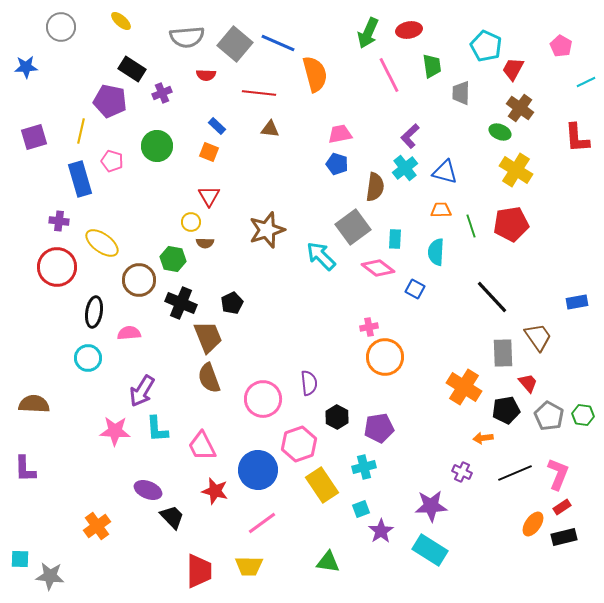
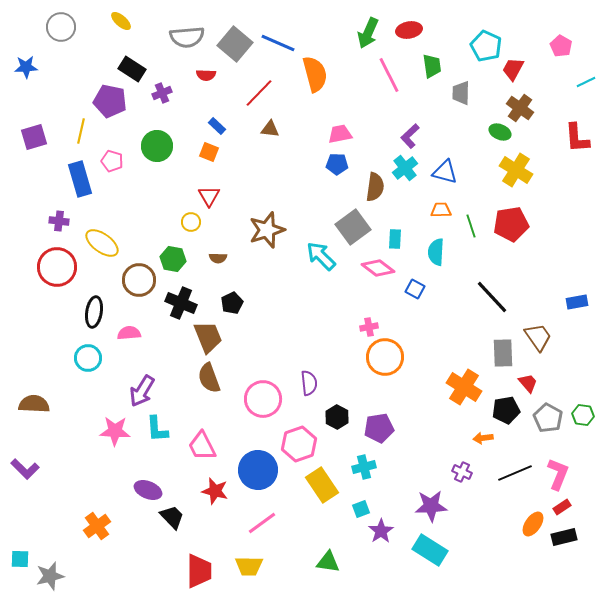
red line at (259, 93): rotated 52 degrees counterclockwise
blue pentagon at (337, 164): rotated 15 degrees counterclockwise
brown semicircle at (205, 243): moved 13 px right, 15 px down
gray pentagon at (549, 416): moved 1 px left, 2 px down
purple L-shape at (25, 469): rotated 44 degrees counterclockwise
gray star at (50, 576): rotated 20 degrees counterclockwise
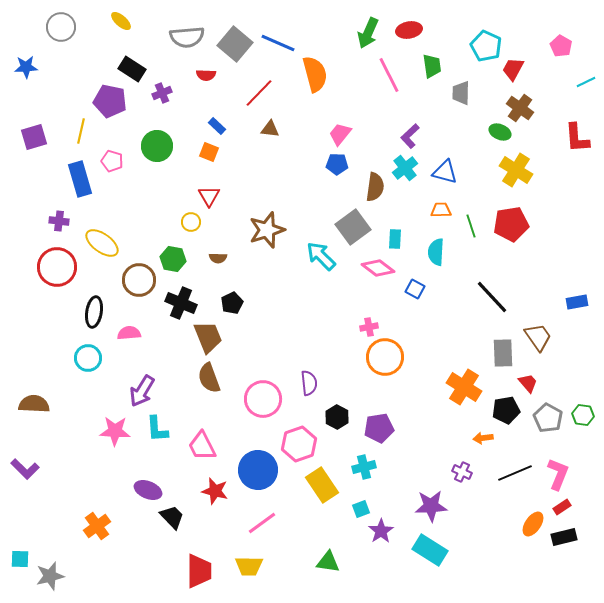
pink trapezoid at (340, 134): rotated 40 degrees counterclockwise
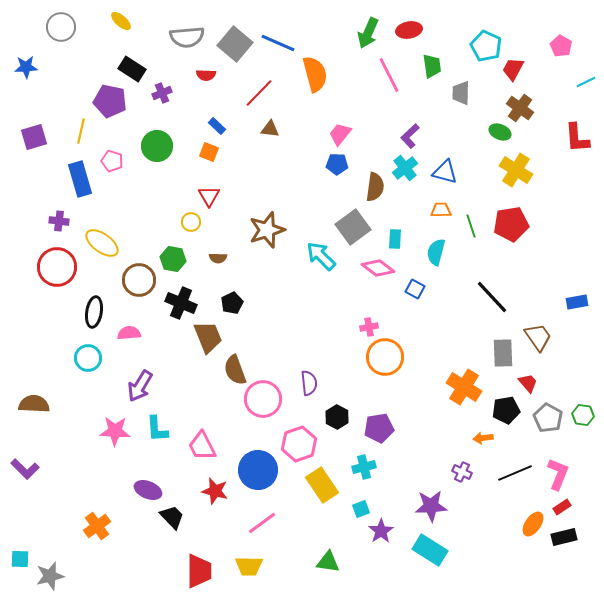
cyan semicircle at (436, 252): rotated 12 degrees clockwise
brown semicircle at (209, 378): moved 26 px right, 8 px up
purple arrow at (142, 391): moved 2 px left, 5 px up
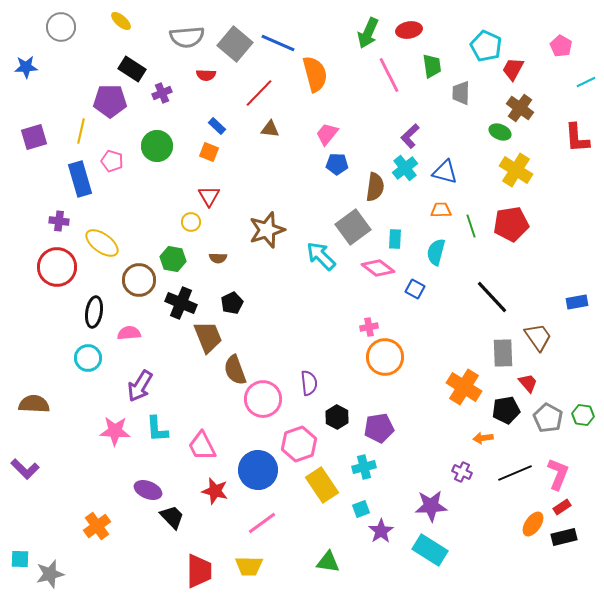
purple pentagon at (110, 101): rotated 12 degrees counterclockwise
pink trapezoid at (340, 134): moved 13 px left
gray star at (50, 576): moved 2 px up
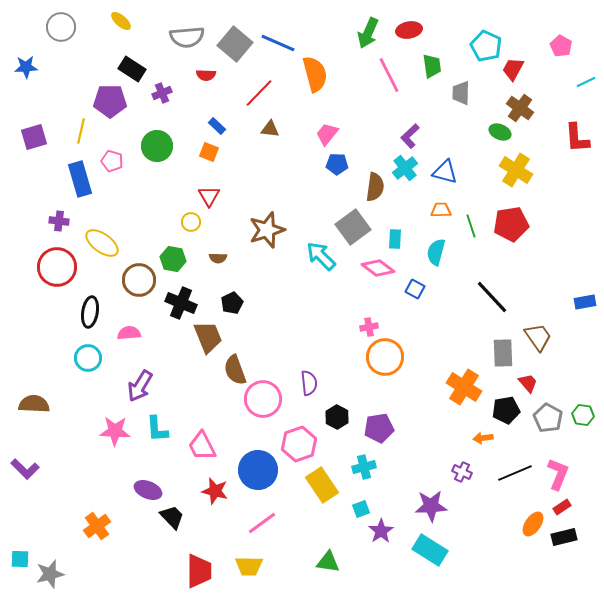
blue rectangle at (577, 302): moved 8 px right
black ellipse at (94, 312): moved 4 px left
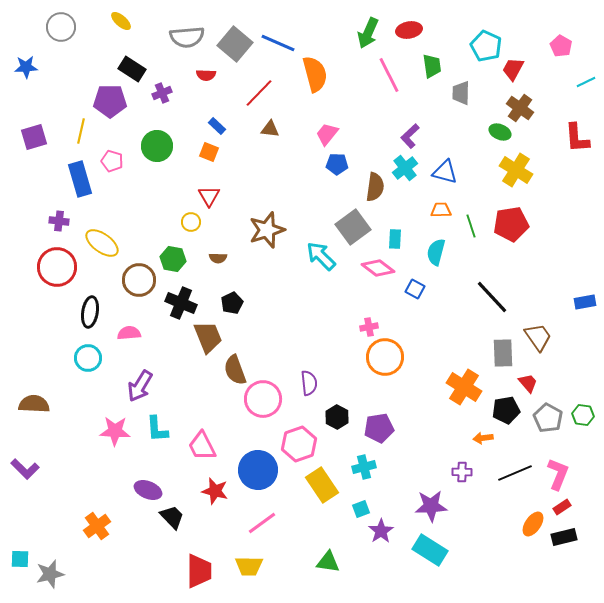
purple cross at (462, 472): rotated 24 degrees counterclockwise
